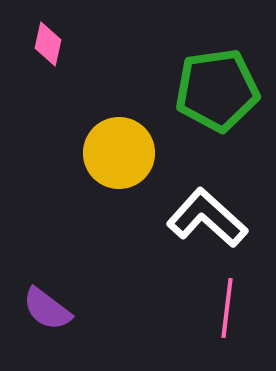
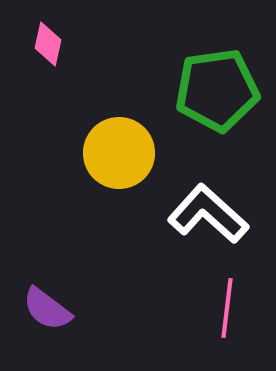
white L-shape: moved 1 px right, 4 px up
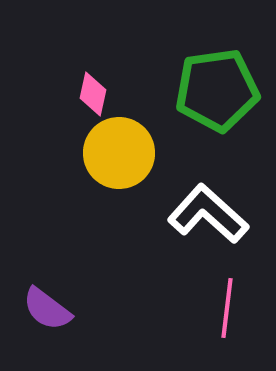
pink diamond: moved 45 px right, 50 px down
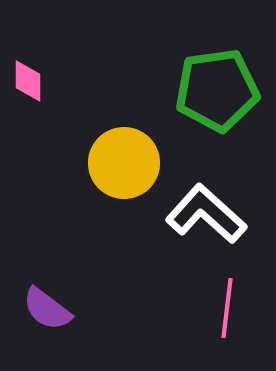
pink diamond: moved 65 px left, 13 px up; rotated 12 degrees counterclockwise
yellow circle: moved 5 px right, 10 px down
white L-shape: moved 2 px left
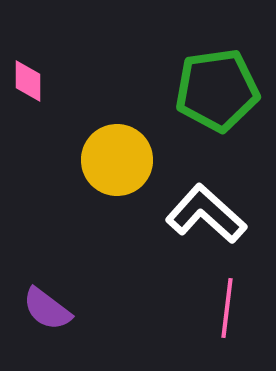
yellow circle: moved 7 px left, 3 px up
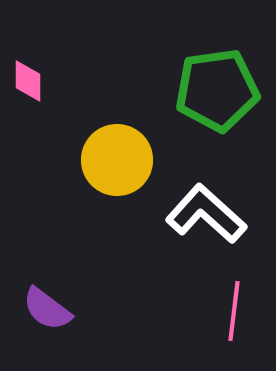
pink line: moved 7 px right, 3 px down
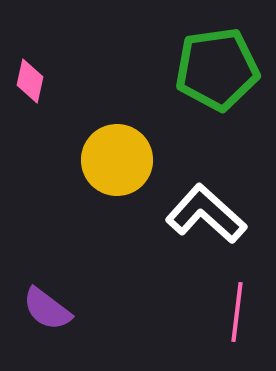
pink diamond: moved 2 px right; rotated 12 degrees clockwise
green pentagon: moved 21 px up
pink line: moved 3 px right, 1 px down
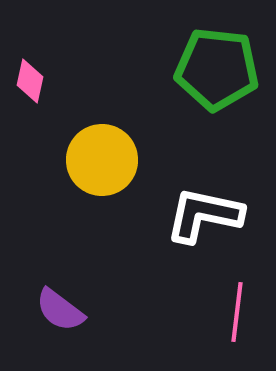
green pentagon: rotated 14 degrees clockwise
yellow circle: moved 15 px left
white L-shape: moved 2 px left, 1 px down; rotated 30 degrees counterclockwise
purple semicircle: moved 13 px right, 1 px down
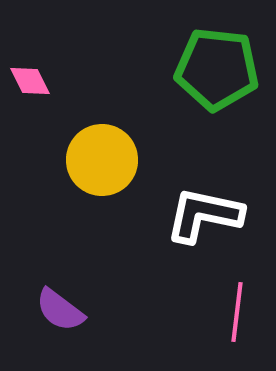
pink diamond: rotated 39 degrees counterclockwise
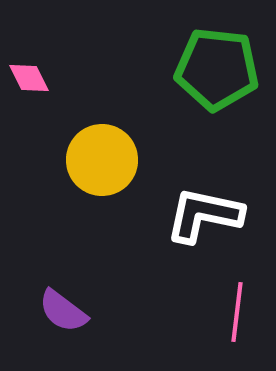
pink diamond: moved 1 px left, 3 px up
purple semicircle: moved 3 px right, 1 px down
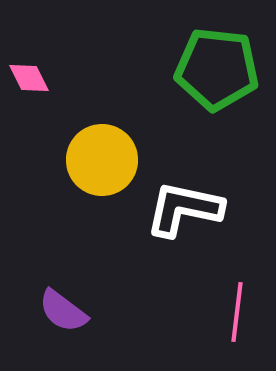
white L-shape: moved 20 px left, 6 px up
